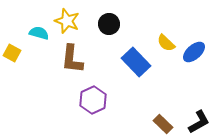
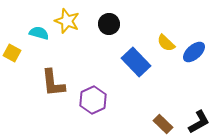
brown L-shape: moved 19 px left, 24 px down; rotated 12 degrees counterclockwise
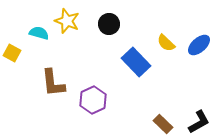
blue ellipse: moved 5 px right, 7 px up
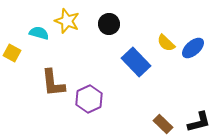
blue ellipse: moved 6 px left, 3 px down
purple hexagon: moved 4 px left, 1 px up
black L-shape: rotated 15 degrees clockwise
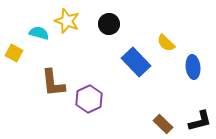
blue ellipse: moved 19 px down; rotated 55 degrees counterclockwise
yellow square: moved 2 px right
black L-shape: moved 1 px right, 1 px up
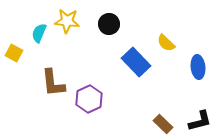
yellow star: rotated 15 degrees counterclockwise
cyan semicircle: rotated 84 degrees counterclockwise
blue ellipse: moved 5 px right
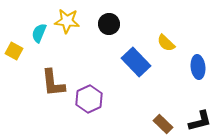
yellow square: moved 2 px up
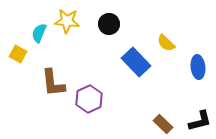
yellow square: moved 4 px right, 3 px down
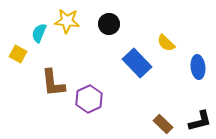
blue rectangle: moved 1 px right, 1 px down
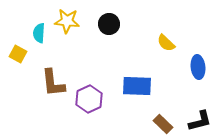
cyan semicircle: rotated 18 degrees counterclockwise
blue rectangle: moved 23 px down; rotated 44 degrees counterclockwise
